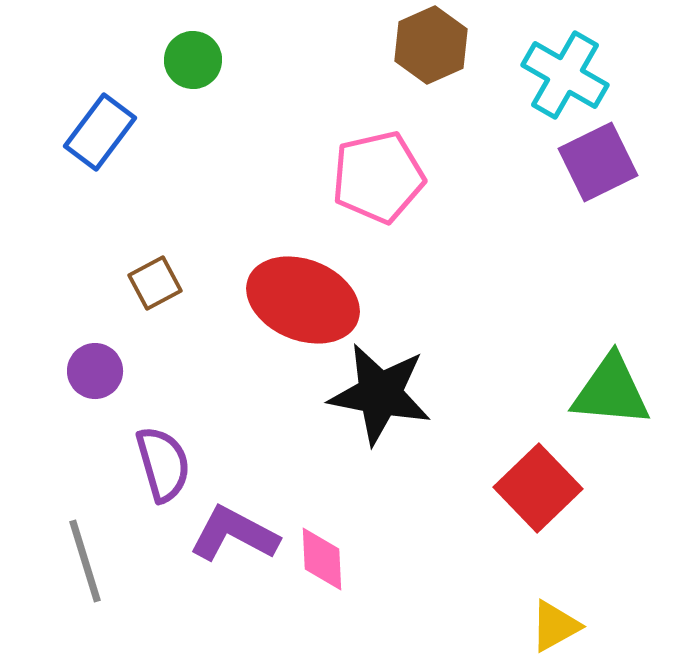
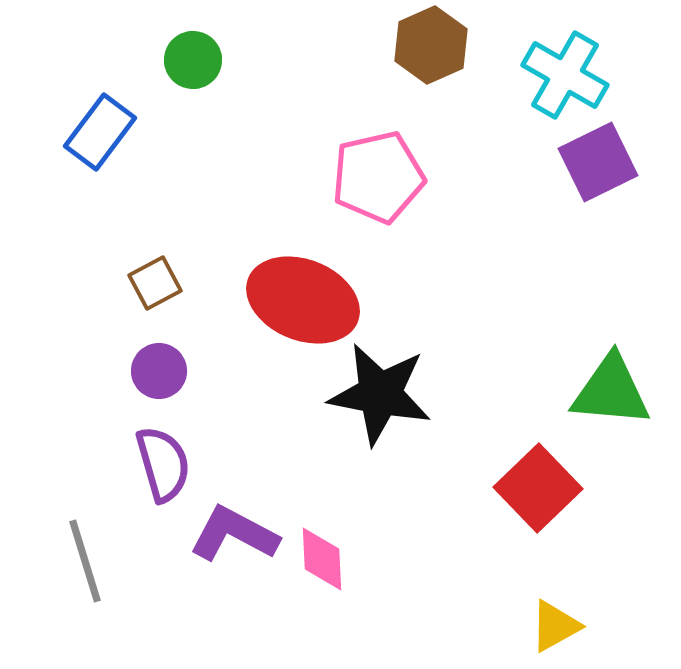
purple circle: moved 64 px right
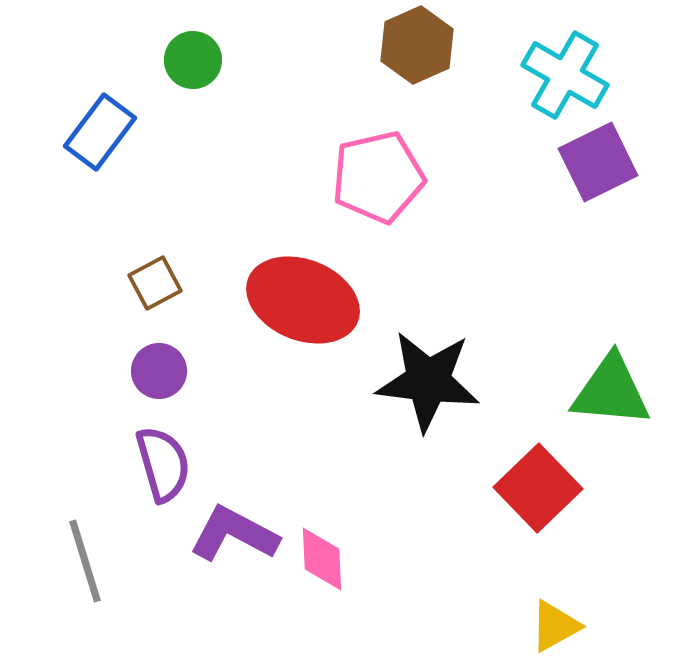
brown hexagon: moved 14 px left
black star: moved 48 px right, 13 px up; rotated 4 degrees counterclockwise
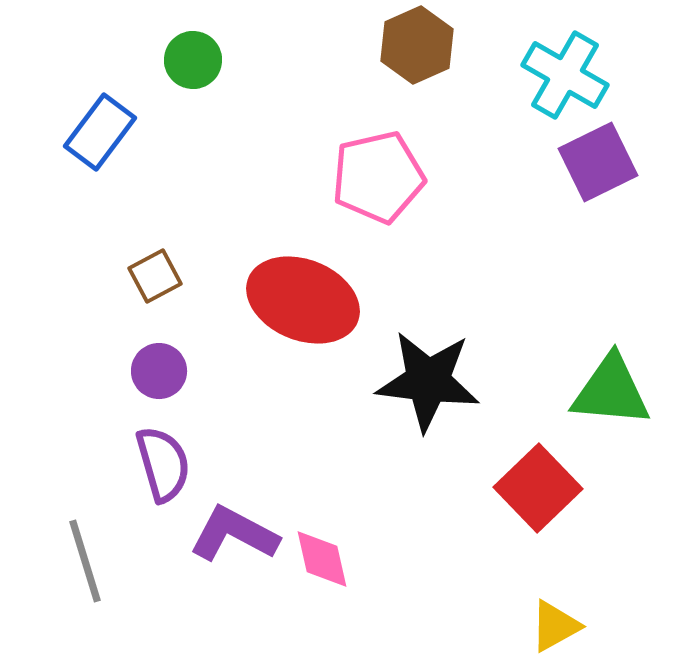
brown square: moved 7 px up
pink diamond: rotated 10 degrees counterclockwise
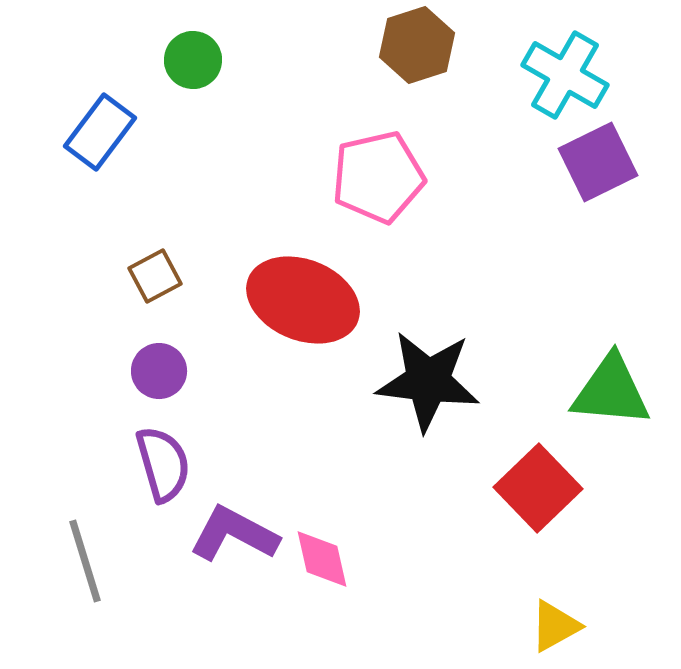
brown hexagon: rotated 6 degrees clockwise
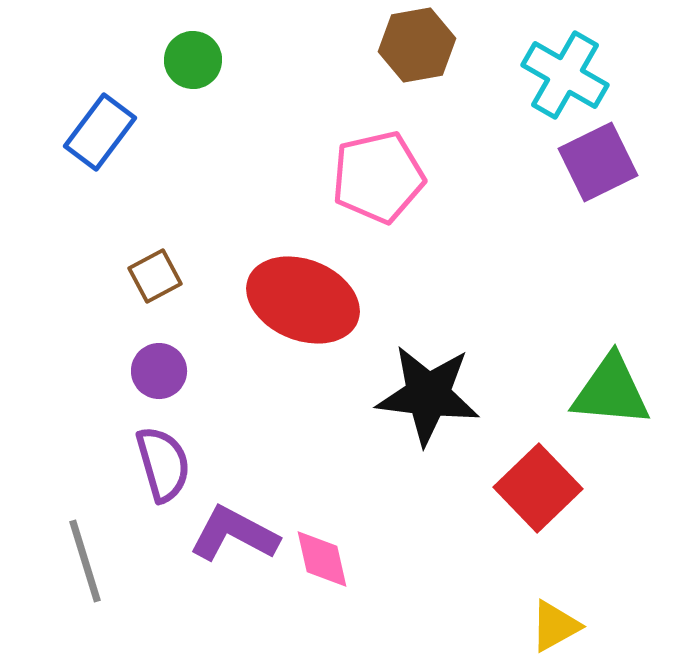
brown hexagon: rotated 8 degrees clockwise
black star: moved 14 px down
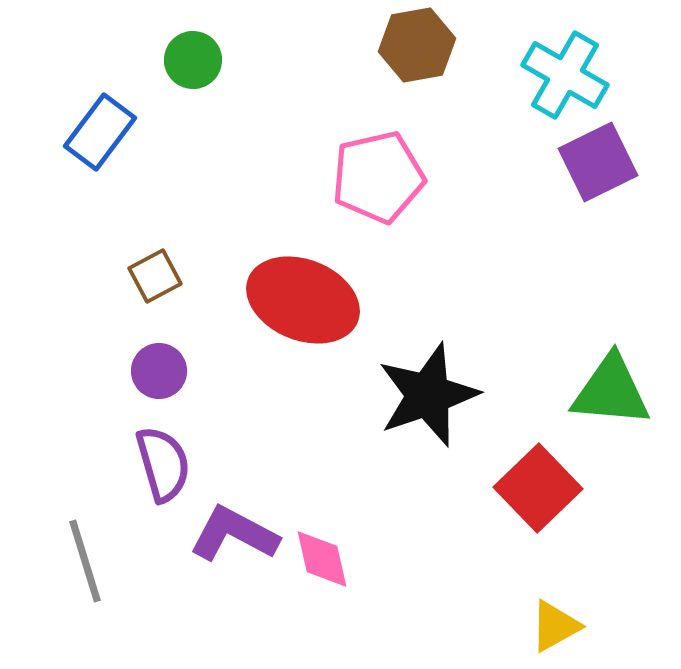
black star: rotated 26 degrees counterclockwise
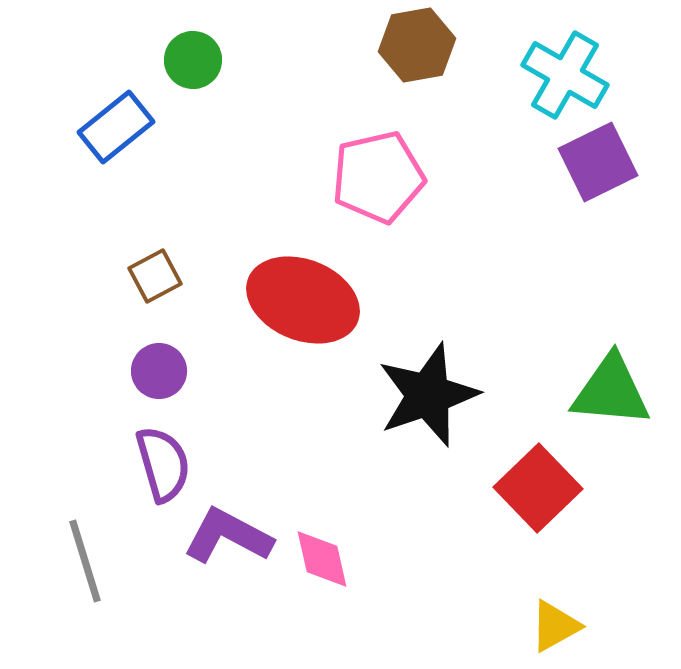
blue rectangle: moved 16 px right, 5 px up; rotated 14 degrees clockwise
purple L-shape: moved 6 px left, 2 px down
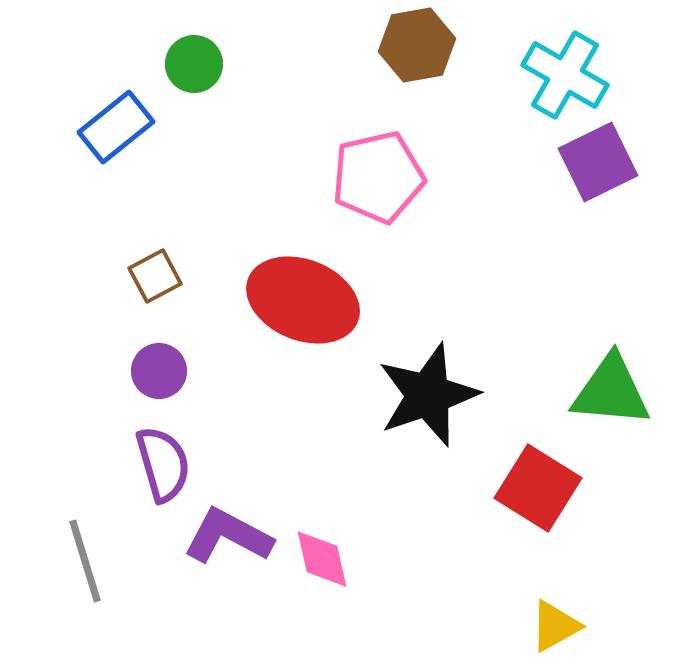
green circle: moved 1 px right, 4 px down
red square: rotated 14 degrees counterclockwise
